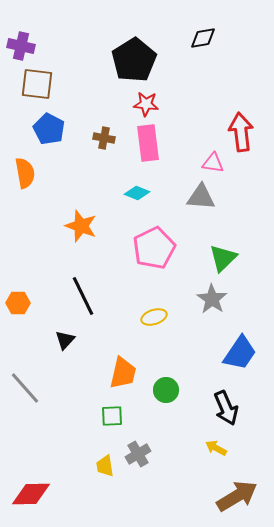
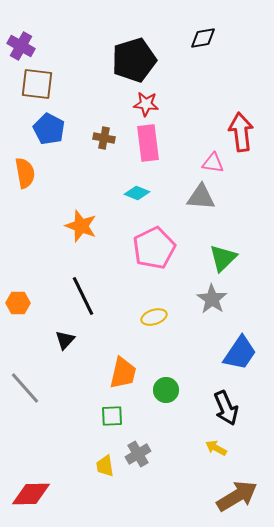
purple cross: rotated 16 degrees clockwise
black pentagon: rotated 15 degrees clockwise
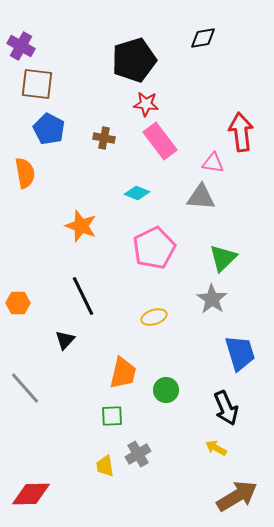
pink rectangle: moved 12 px right, 2 px up; rotated 30 degrees counterclockwise
blue trapezoid: rotated 51 degrees counterclockwise
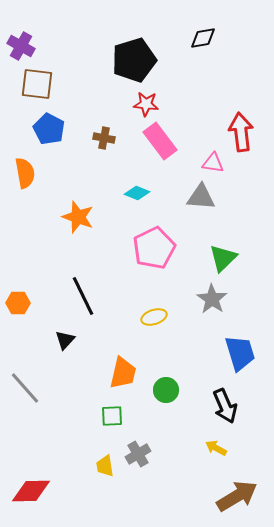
orange star: moved 3 px left, 9 px up
black arrow: moved 1 px left, 2 px up
red diamond: moved 3 px up
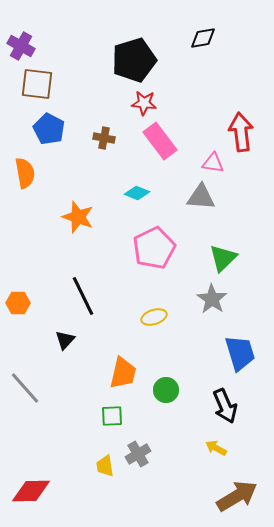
red star: moved 2 px left, 1 px up
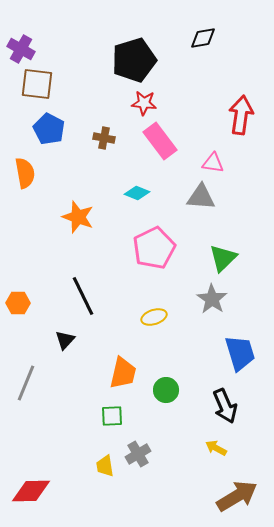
purple cross: moved 3 px down
red arrow: moved 17 px up; rotated 15 degrees clockwise
gray line: moved 1 px right, 5 px up; rotated 63 degrees clockwise
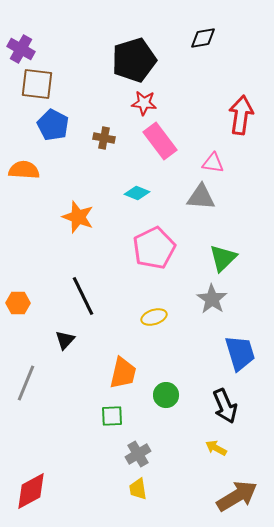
blue pentagon: moved 4 px right, 4 px up
orange semicircle: moved 1 px left, 3 px up; rotated 76 degrees counterclockwise
green circle: moved 5 px down
yellow trapezoid: moved 33 px right, 23 px down
red diamond: rotated 27 degrees counterclockwise
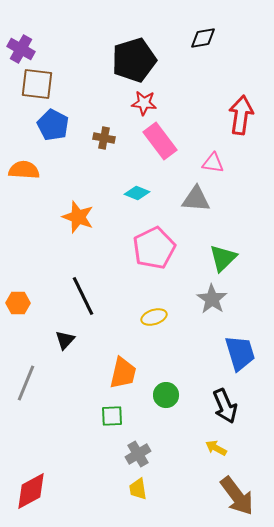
gray triangle: moved 5 px left, 2 px down
brown arrow: rotated 84 degrees clockwise
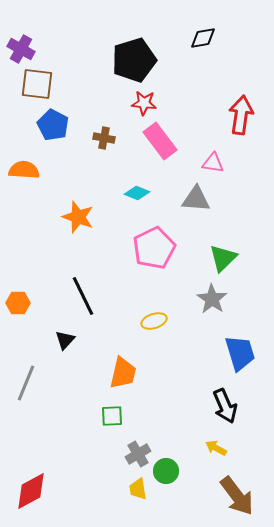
yellow ellipse: moved 4 px down
green circle: moved 76 px down
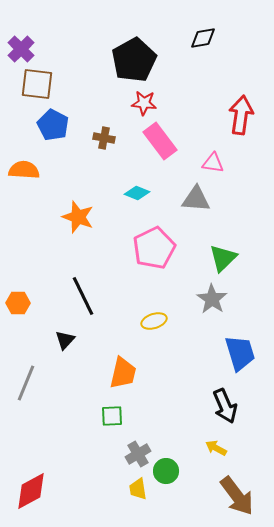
purple cross: rotated 16 degrees clockwise
black pentagon: rotated 12 degrees counterclockwise
